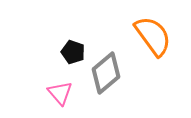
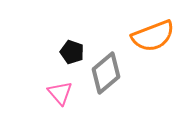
orange semicircle: rotated 105 degrees clockwise
black pentagon: moved 1 px left
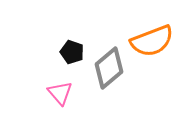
orange semicircle: moved 1 px left, 5 px down
gray diamond: moved 3 px right, 5 px up
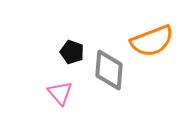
gray diamond: moved 2 px down; rotated 45 degrees counterclockwise
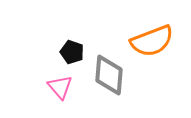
gray diamond: moved 5 px down
pink triangle: moved 6 px up
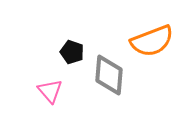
pink triangle: moved 10 px left, 4 px down
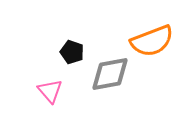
gray diamond: moved 1 px right, 1 px up; rotated 75 degrees clockwise
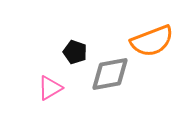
black pentagon: moved 3 px right
pink triangle: moved 3 px up; rotated 40 degrees clockwise
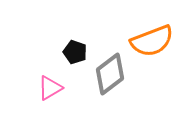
gray diamond: rotated 27 degrees counterclockwise
